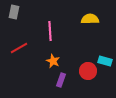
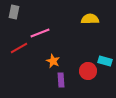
pink line: moved 10 px left, 2 px down; rotated 72 degrees clockwise
purple rectangle: rotated 24 degrees counterclockwise
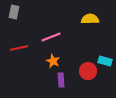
pink line: moved 11 px right, 4 px down
red line: rotated 18 degrees clockwise
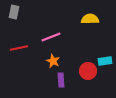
cyan rectangle: rotated 24 degrees counterclockwise
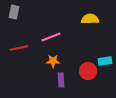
orange star: rotated 24 degrees counterclockwise
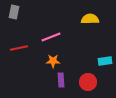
red circle: moved 11 px down
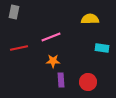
cyan rectangle: moved 3 px left, 13 px up; rotated 16 degrees clockwise
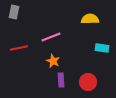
orange star: rotated 24 degrees clockwise
